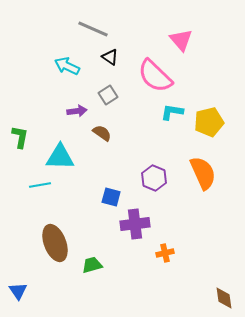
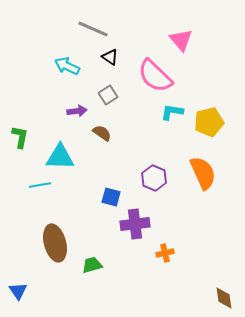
brown ellipse: rotated 6 degrees clockwise
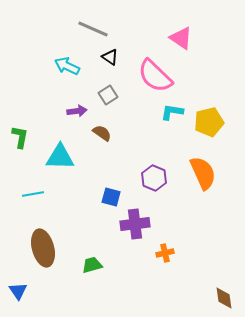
pink triangle: moved 2 px up; rotated 15 degrees counterclockwise
cyan line: moved 7 px left, 9 px down
brown ellipse: moved 12 px left, 5 px down
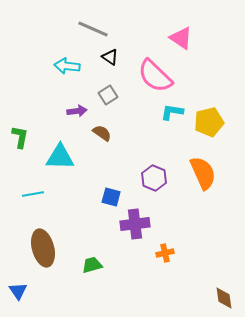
cyan arrow: rotated 20 degrees counterclockwise
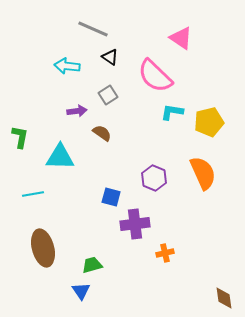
blue triangle: moved 63 px right
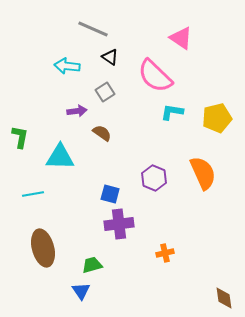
gray square: moved 3 px left, 3 px up
yellow pentagon: moved 8 px right, 4 px up
blue square: moved 1 px left, 3 px up
purple cross: moved 16 px left
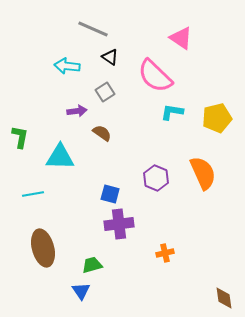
purple hexagon: moved 2 px right
